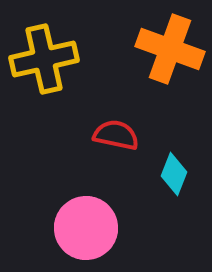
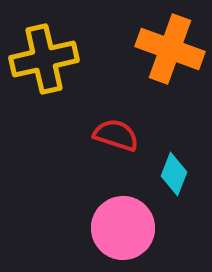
red semicircle: rotated 6 degrees clockwise
pink circle: moved 37 px right
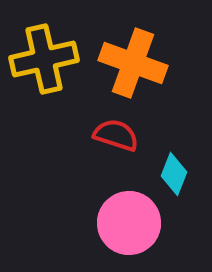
orange cross: moved 37 px left, 14 px down
pink circle: moved 6 px right, 5 px up
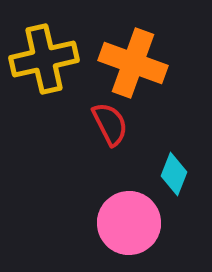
red semicircle: moved 6 px left, 11 px up; rotated 45 degrees clockwise
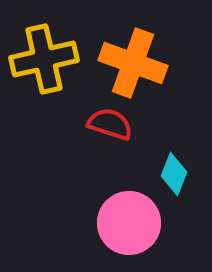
red semicircle: rotated 45 degrees counterclockwise
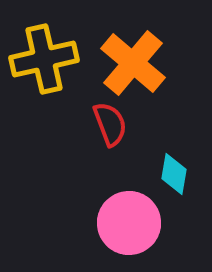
orange cross: rotated 20 degrees clockwise
red semicircle: rotated 51 degrees clockwise
cyan diamond: rotated 12 degrees counterclockwise
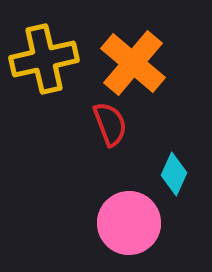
cyan diamond: rotated 15 degrees clockwise
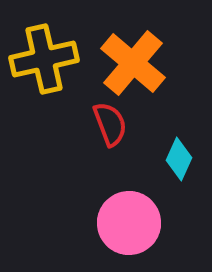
cyan diamond: moved 5 px right, 15 px up
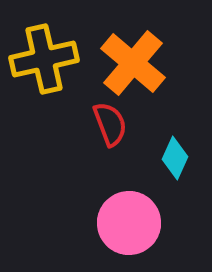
cyan diamond: moved 4 px left, 1 px up
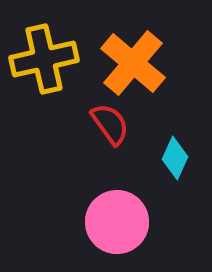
red semicircle: rotated 15 degrees counterclockwise
pink circle: moved 12 px left, 1 px up
